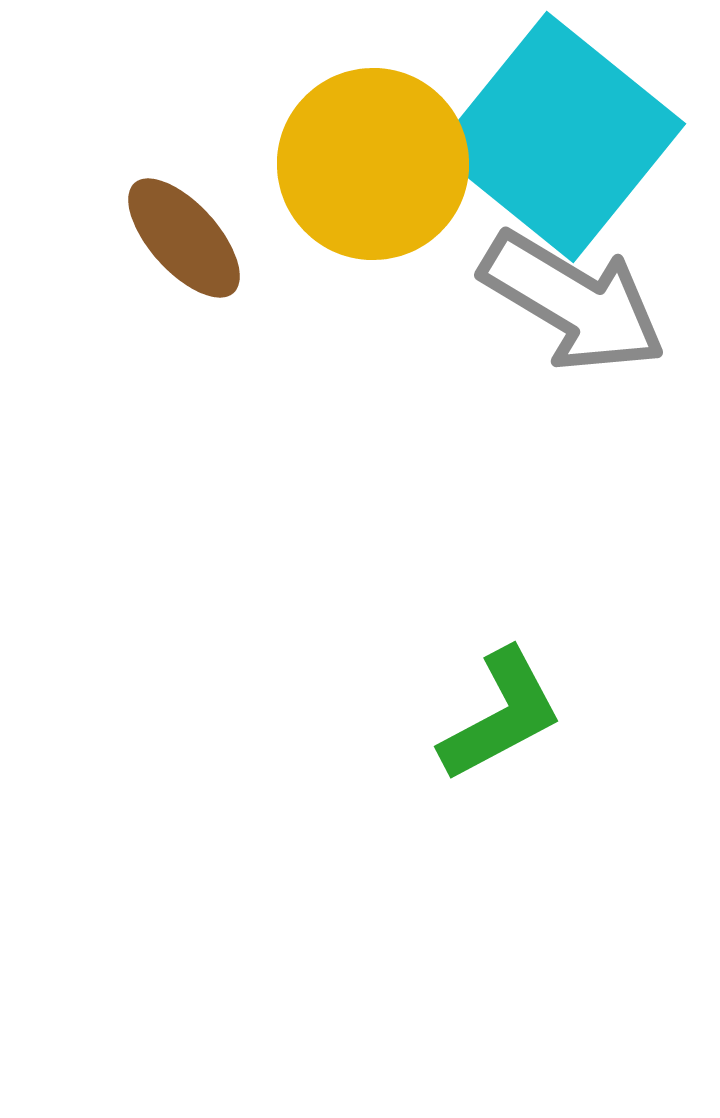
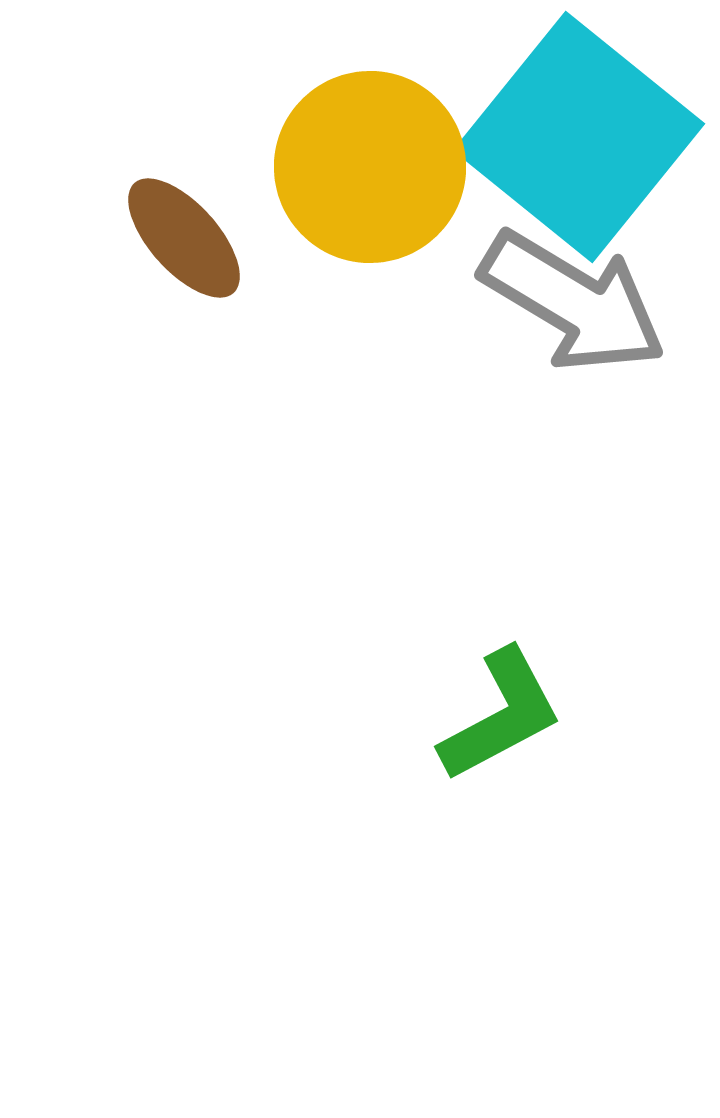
cyan square: moved 19 px right
yellow circle: moved 3 px left, 3 px down
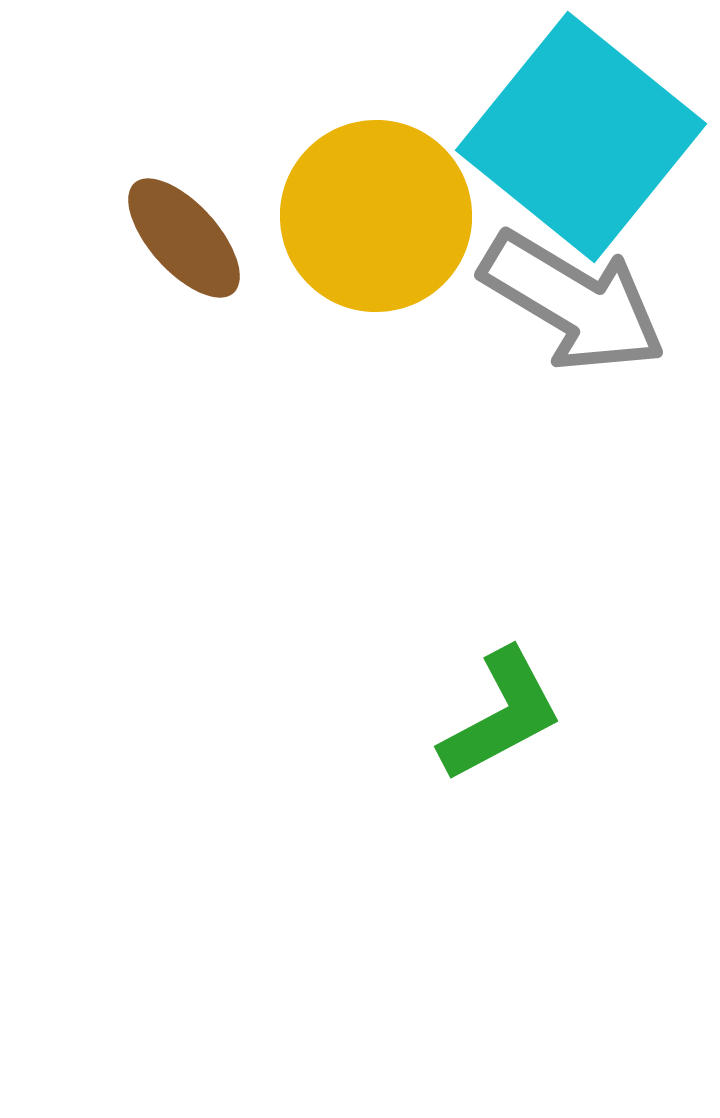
cyan square: moved 2 px right
yellow circle: moved 6 px right, 49 px down
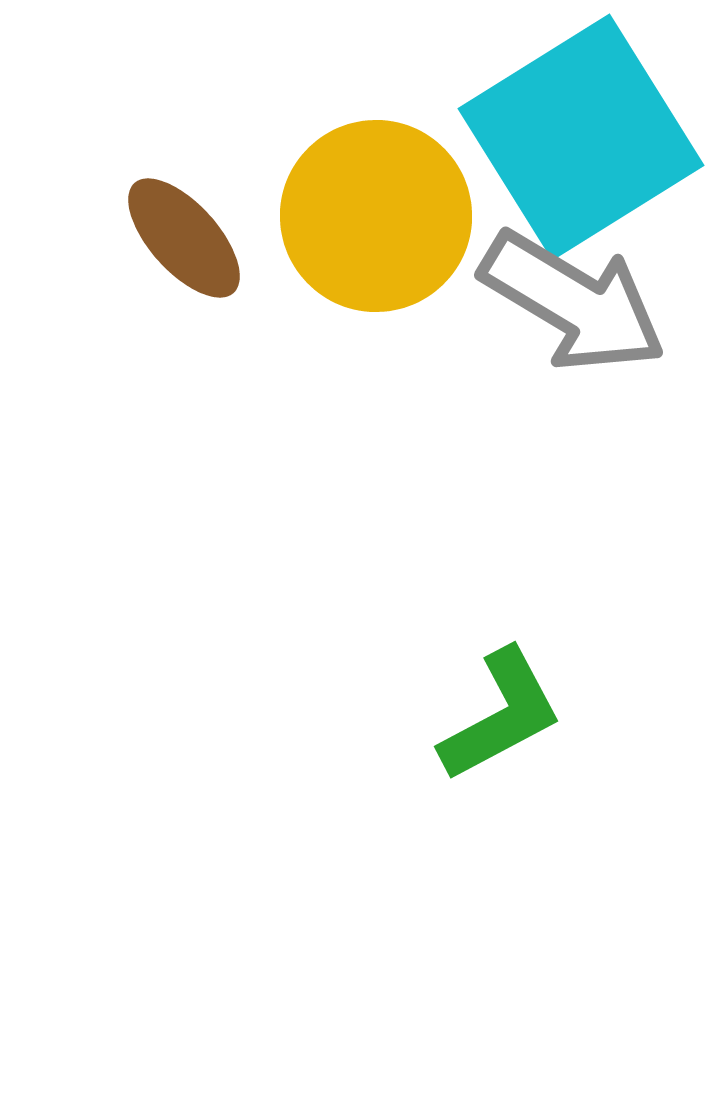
cyan square: rotated 19 degrees clockwise
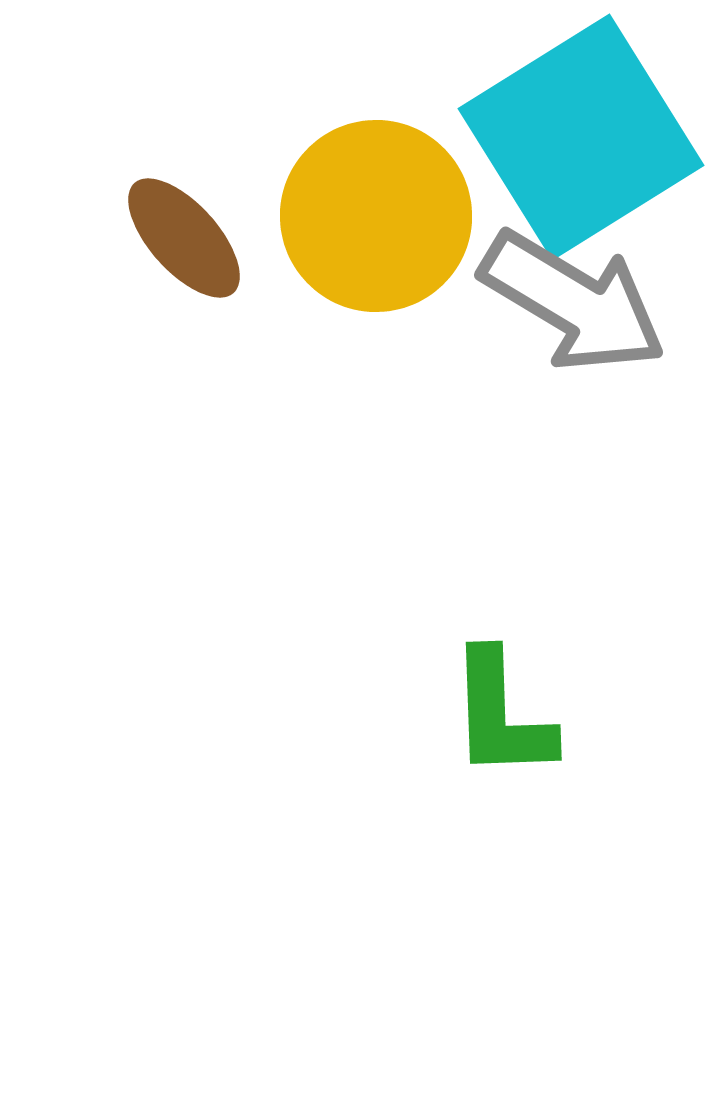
green L-shape: rotated 116 degrees clockwise
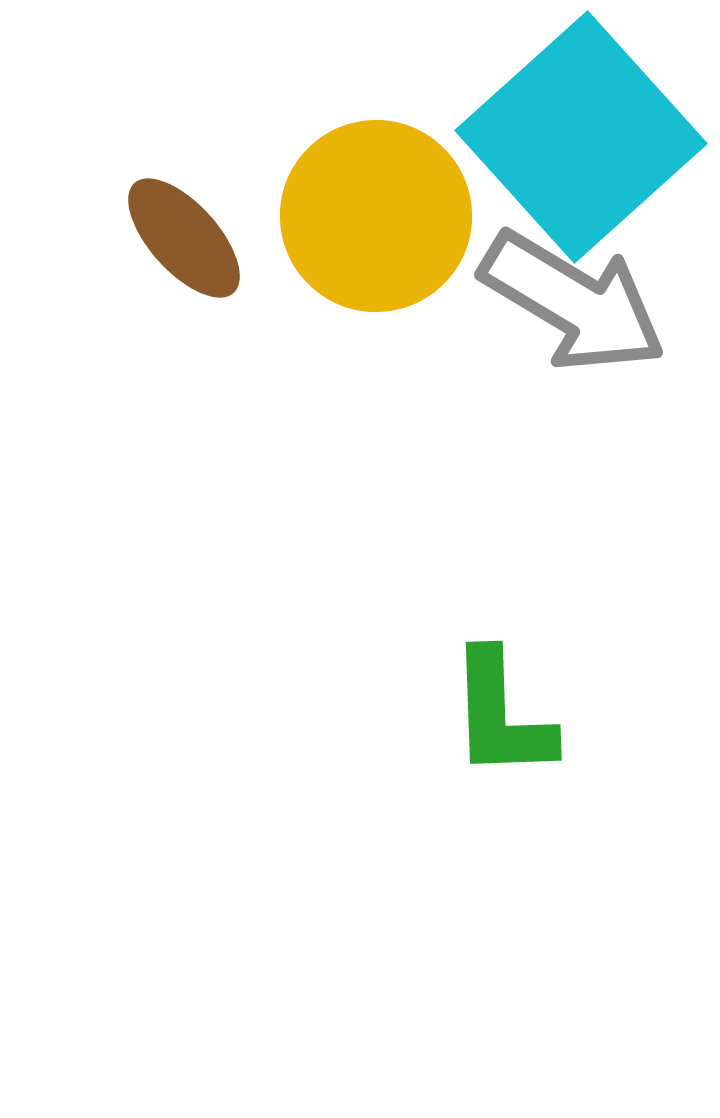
cyan square: rotated 10 degrees counterclockwise
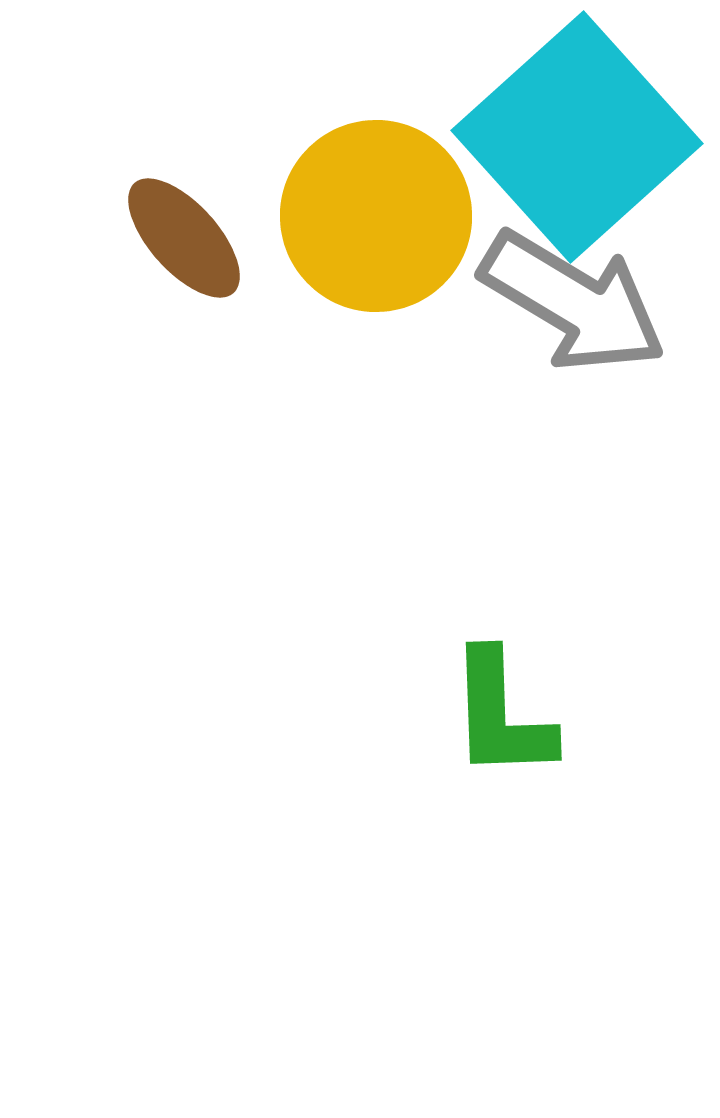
cyan square: moved 4 px left
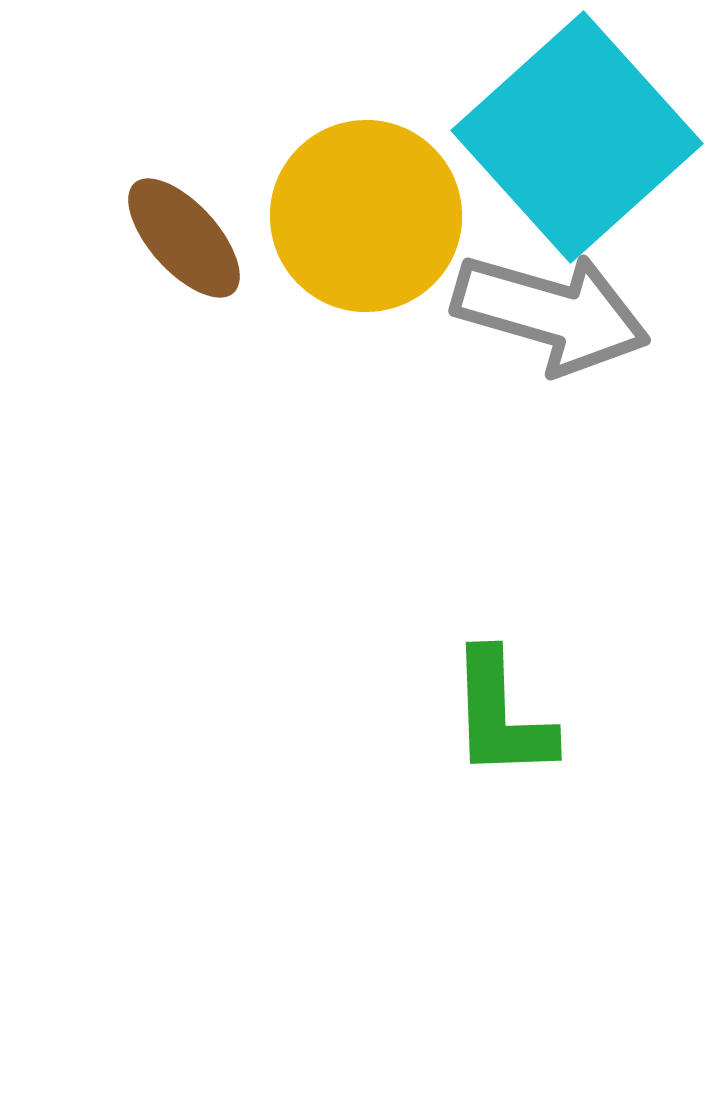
yellow circle: moved 10 px left
gray arrow: moved 22 px left, 11 px down; rotated 15 degrees counterclockwise
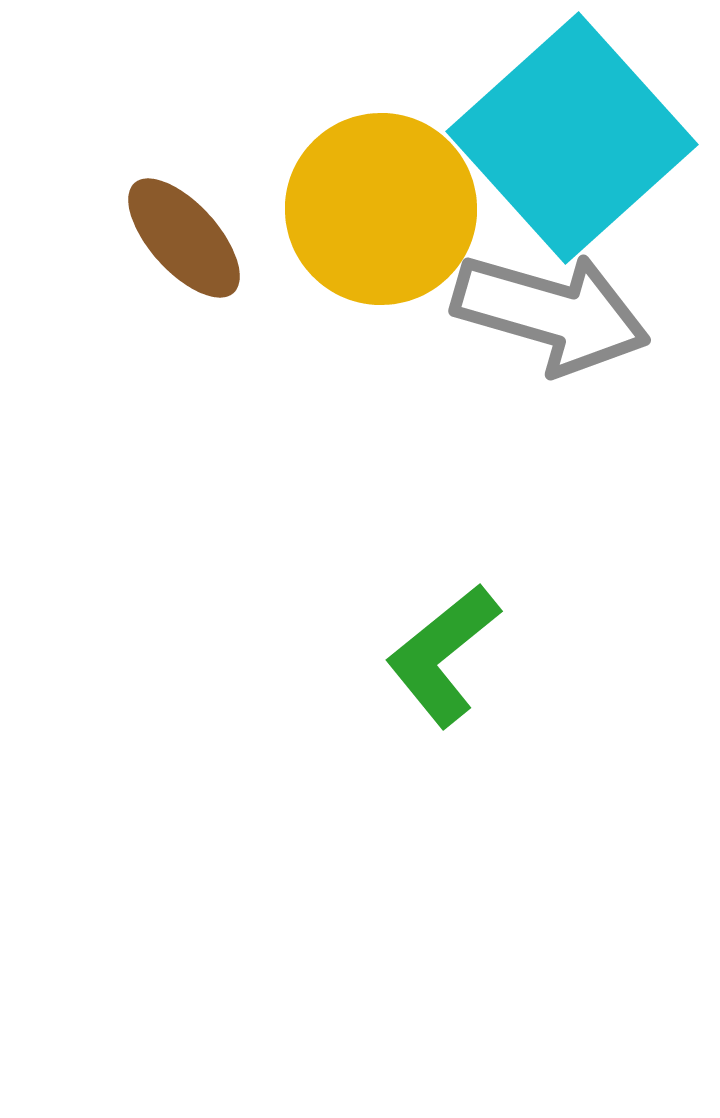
cyan square: moved 5 px left, 1 px down
yellow circle: moved 15 px right, 7 px up
green L-shape: moved 58 px left, 60 px up; rotated 53 degrees clockwise
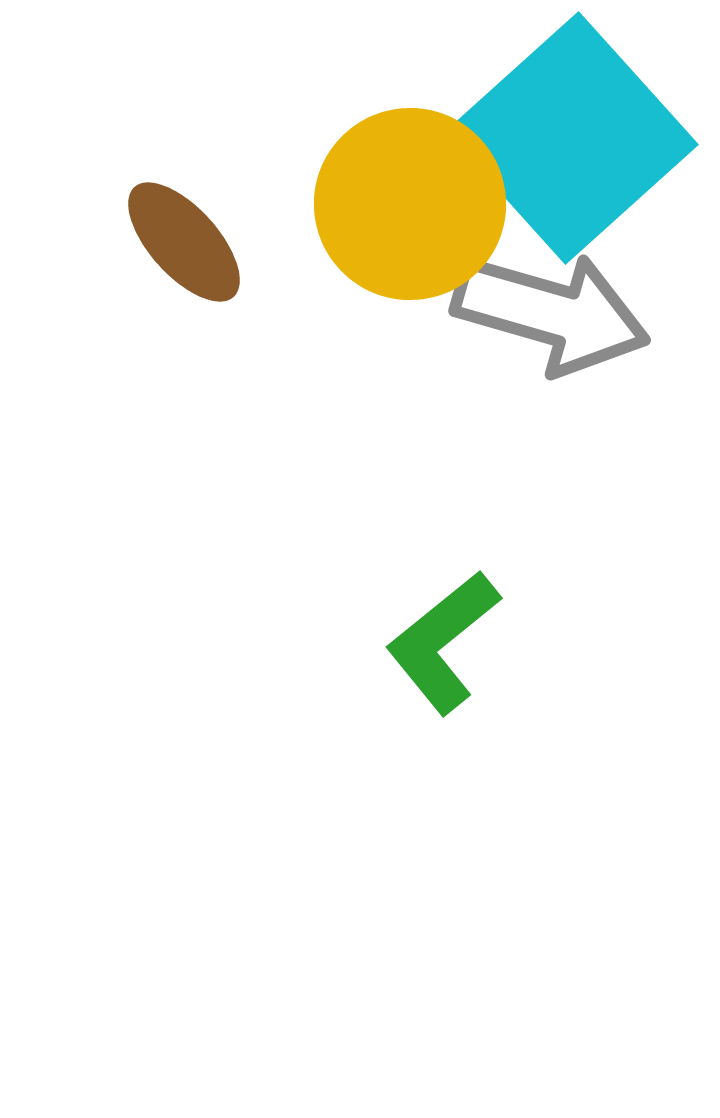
yellow circle: moved 29 px right, 5 px up
brown ellipse: moved 4 px down
green L-shape: moved 13 px up
